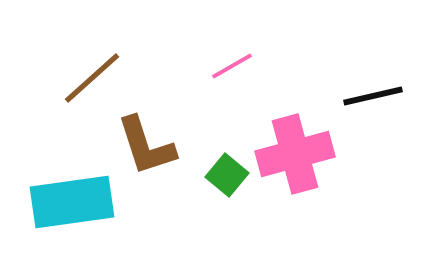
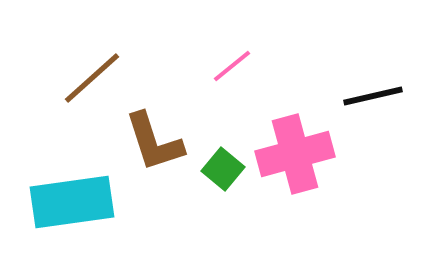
pink line: rotated 9 degrees counterclockwise
brown L-shape: moved 8 px right, 4 px up
green square: moved 4 px left, 6 px up
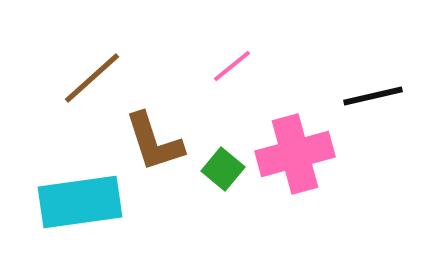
cyan rectangle: moved 8 px right
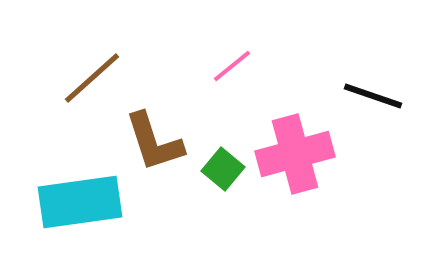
black line: rotated 32 degrees clockwise
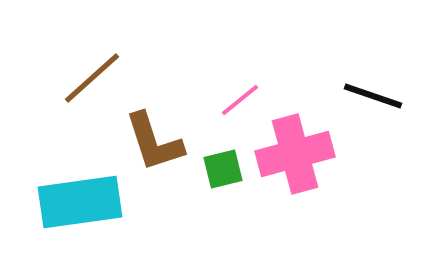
pink line: moved 8 px right, 34 px down
green square: rotated 36 degrees clockwise
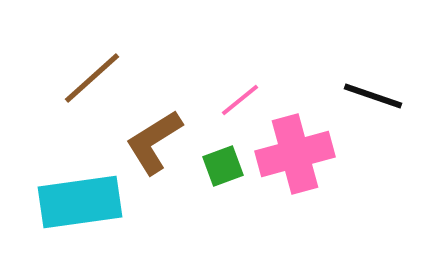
brown L-shape: rotated 76 degrees clockwise
green square: moved 3 px up; rotated 6 degrees counterclockwise
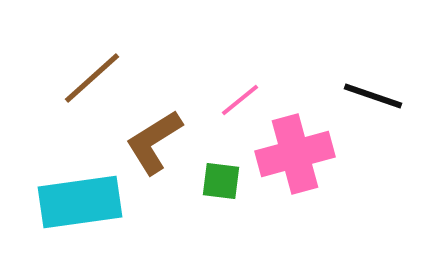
green square: moved 2 px left, 15 px down; rotated 27 degrees clockwise
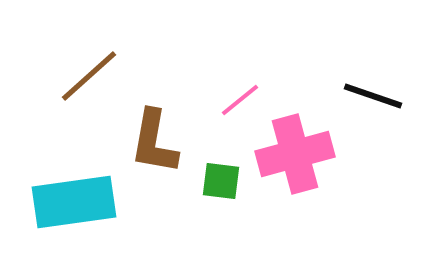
brown line: moved 3 px left, 2 px up
brown L-shape: rotated 48 degrees counterclockwise
cyan rectangle: moved 6 px left
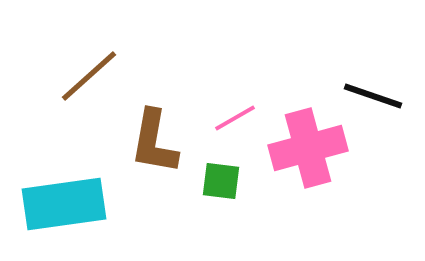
pink line: moved 5 px left, 18 px down; rotated 9 degrees clockwise
pink cross: moved 13 px right, 6 px up
cyan rectangle: moved 10 px left, 2 px down
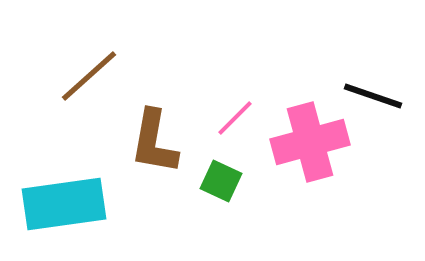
pink line: rotated 15 degrees counterclockwise
pink cross: moved 2 px right, 6 px up
green square: rotated 18 degrees clockwise
